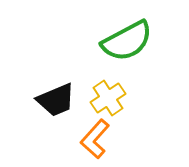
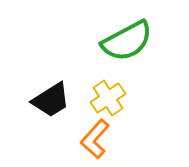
black trapezoid: moved 5 px left; rotated 9 degrees counterclockwise
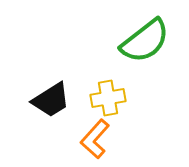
green semicircle: moved 18 px right; rotated 10 degrees counterclockwise
yellow cross: rotated 24 degrees clockwise
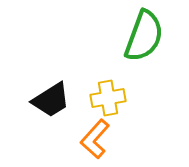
green semicircle: moved 1 px left, 5 px up; rotated 32 degrees counterclockwise
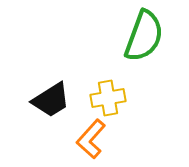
orange L-shape: moved 4 px left
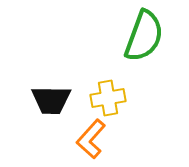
black trapezoid: rotated 33 degrees clockwise
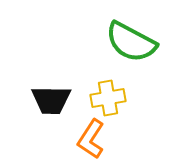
green semicircle: moved 13 px left, 6 px down; rotated 98 degrees clockwise
orange L-shape: rotated 9 degrees counterclockwise
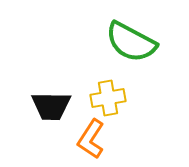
black trapezoid: moved 6 px down
